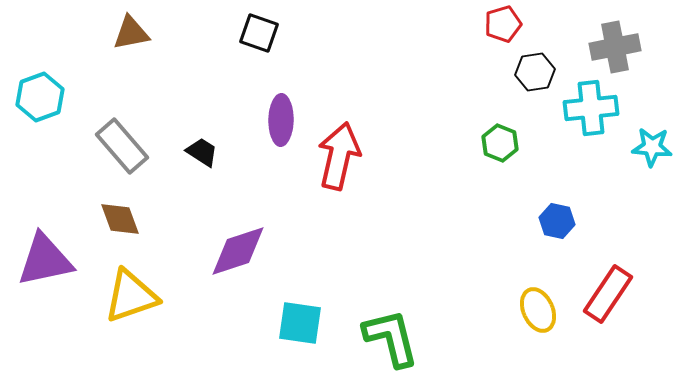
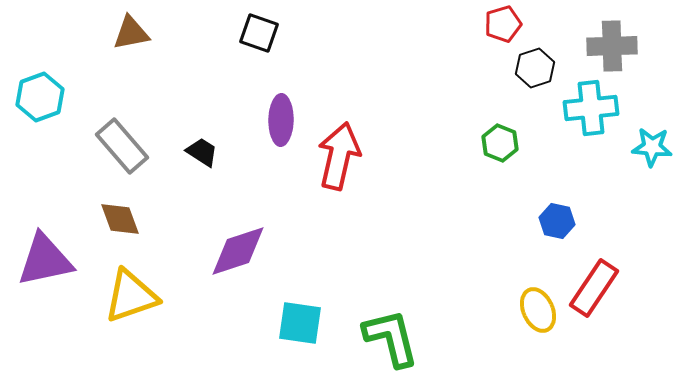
gray cross: moved 3 px left, 1 px up; rotated 9 degrees clockwise
black hexagon: moved 4 px up; rotated 9 degrees counterclockwise
red rectangle: moved 14 px left, 6 px up
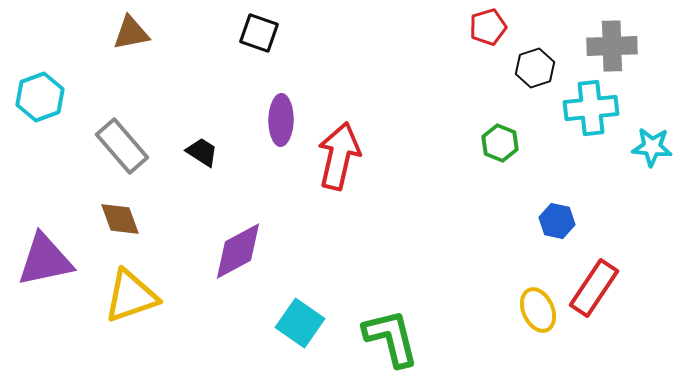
red pentagon: moved 15 px left, 3 px down
purple diamond: rotated 10 degrees counterclockwise
cyan square: rotated 27 degrees clockwise
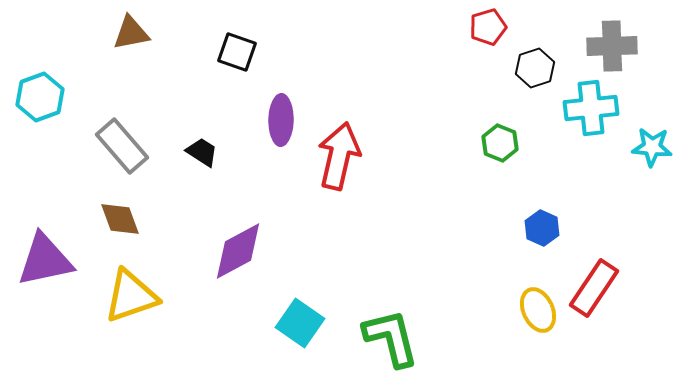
black square: moved 22 px left, 19 px down
blue hexagon: moved 15 px left, 7 px down; rotated 12 degrees clockwise
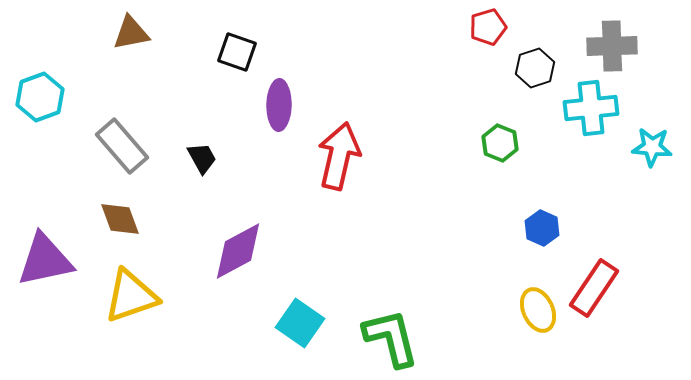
purple ellipse: moved 2 px left, 15 px up
black trapezoid: moved 6 px down; rotated 28 degrees clockwise
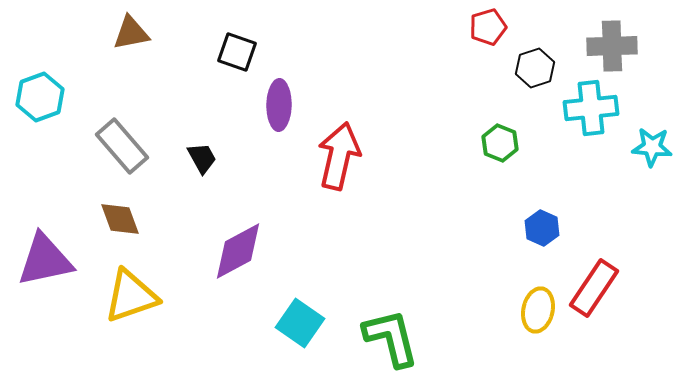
yellow ellipse: rotated 36 degrees clockwise
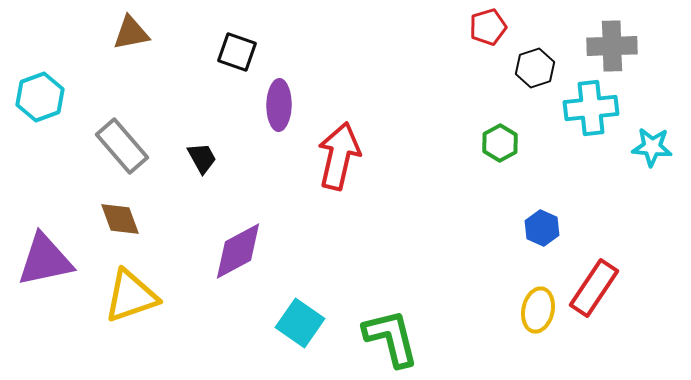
green hexagon: rotated 9 degrees clockwise
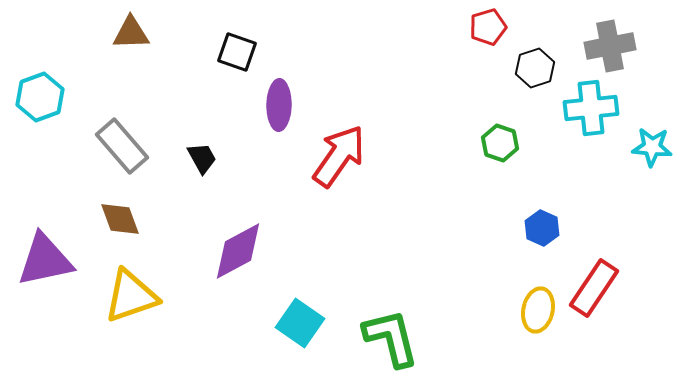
brown triangle: rotated 9 degrees clockwise
gray cross: moved 2 px left; rotated 9 degrees counterclockwise
green hexagon: rotated 12 degrees counterclockwise
red arrow: rotated 22 degrees clockwise
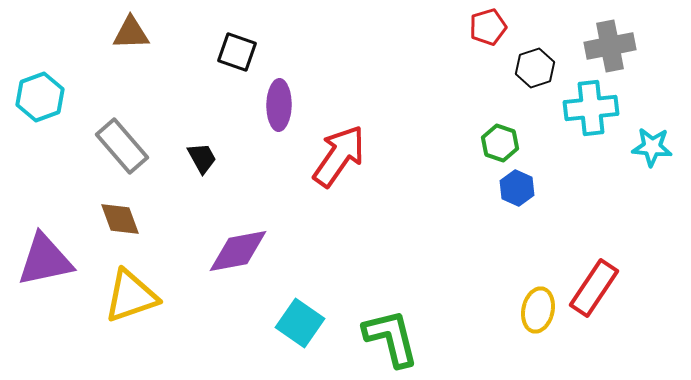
blue hexagon: moved 25 px left, 40 px up
purple diamond: rotated 18 degrees clockwise
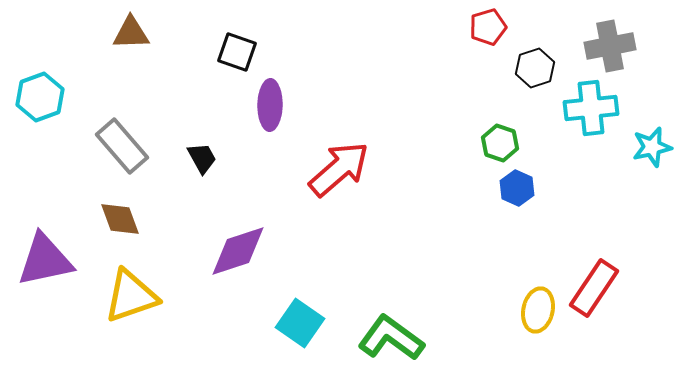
purple ellipse: moved 9 px left
cyan star: rotated 18 degrees counterclockwise
red arrow: moved 13 px down; rotated 14 degrees clockwise
purple diamond: rotated 8 degrees counterclockwise
green L-shape: rotated 40 degrees counterclockwise
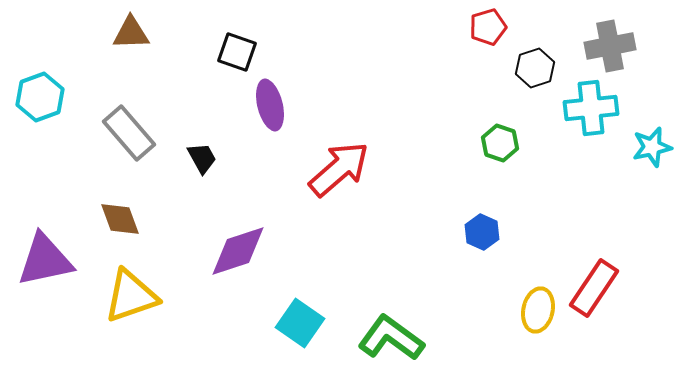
purple ellipse: rotated 15 degrees counterclockwise
gray rectangle: moved 7 px right, 13 px up
blue hexagon: moved 35 px left, 44 px down
